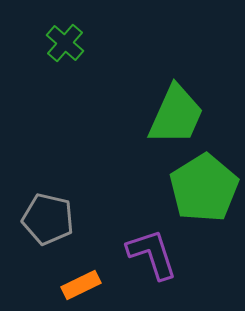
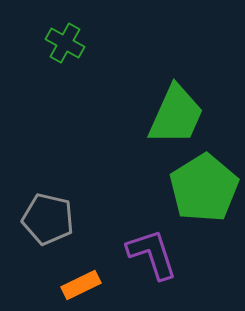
green cross: rotated 12 degrees counterclockwise
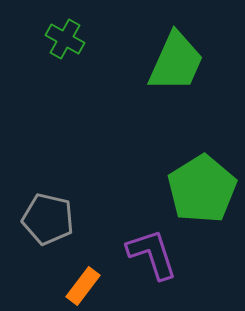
green cross: moved 4 px up
green trapezoid: moved 53 px up
green pentagon: moved 2 px left, 1 px down
orange rectangle: moved 2 px right, 1 px down; rotated 27 degrees counterclockwise
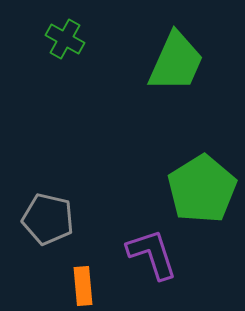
orange rectangle: rotated 42 degrees counterclockwise
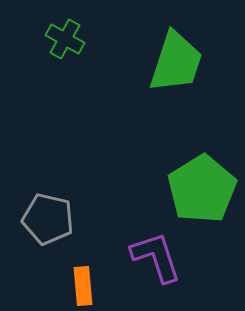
green trapezoid: rotated 6 degrees counterclockwise
purple L-shape: moved 4 px right, 3 px down
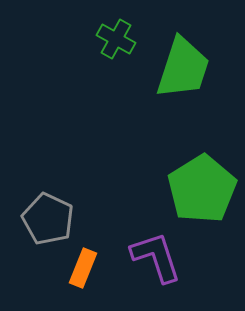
green cross: moved 51 px right
green trapezoid: moved 7 px right, 6 px down
gray pentagon: rotated 12 degrees clockwise
orange rectangle: moved 18 px up; rotated 27 degrees clockwise
